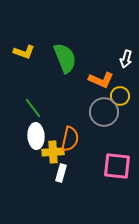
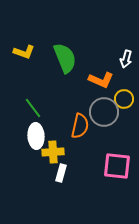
yellow circle: moved 4 px right, 3 px down
orange semicircle: moved 10 px right, 13 px up
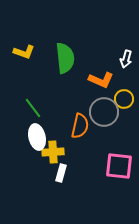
green semicircle: rotated 16 degrees clockwise
white ellipse: moved 1 px right, 1 px down; rotated 10 degrees counterclockwise
pink square: moved 2 px right
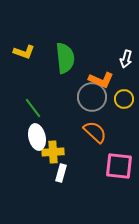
gray circle: moved 12 px left, 15 px up
orange semicircle: moved 15 px right, 6 px down; rotated 60 degrees counterclockwise
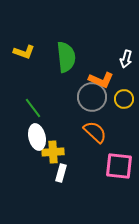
green semicircle: moved 1 px right, 1 px up
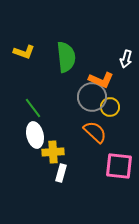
yellow circle: moved 14 px left, 8 px down
white ellipse: moved 2 px left, 2 px up
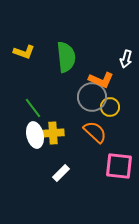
yellow cross: moved 19 px up
white rectangle: rotated 30 degrees clockwise
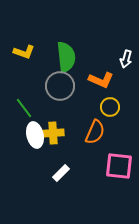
gray circle: moved 32 px left, 11 px up
green line: moved 9 px left
orange semicircle: rotated 70 degrees clockwise
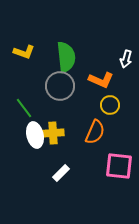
yellow circle: moved 2 px up
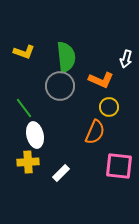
yellow circle: moved 1 px left, 2 px down
yellow cross: moved 25 px left, 29 px down
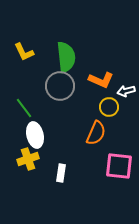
yellow L-shape: rotated 45 degrees clockwise
white arrow: moved 32 px down; rotated 60 degrees clockwise
orange semicircle: moved 1 px right, 1 px down
yellow cross: moved 3 px up; rotated 15 degrees counterclockwise
white rectangle: rotated 36 degrees counterclockwise
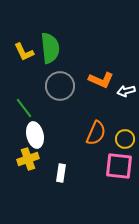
green semicircle: moved 16 px left, 9 px up
yellow circle: moved 16 px right, 32 px down
